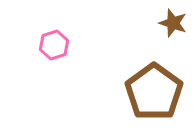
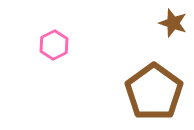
pink hexagon: rotated 8 degrees counterclockwise
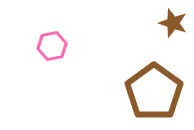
pink hexagon: moved 2 px left, 1 px down; rotated 16 degrees clockwise
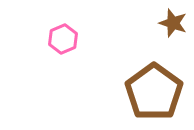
pink hexagon: moved 11 px right, 7 px up; rotated 12 degrees counterclockwise
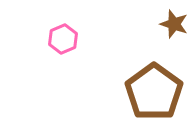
brown star: moved 1 px right, 1 px down
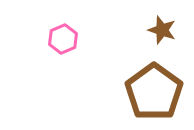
brown star: moved 12 px left, 6 px down
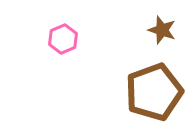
brown pentagon: rotated 16 degrees clockwise
